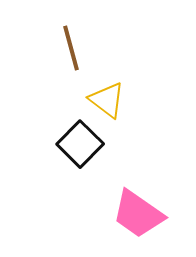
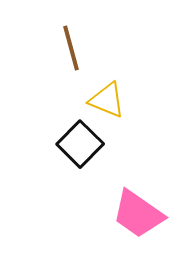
yellow triangle: rotated 15 degrees counterclockwise
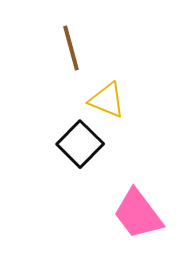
pink trapezoid: rotated 18 degrees clockwise
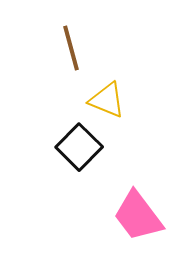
black square: moved 1 px left, 3 px down
pink trapezoid: moved 2 px down
